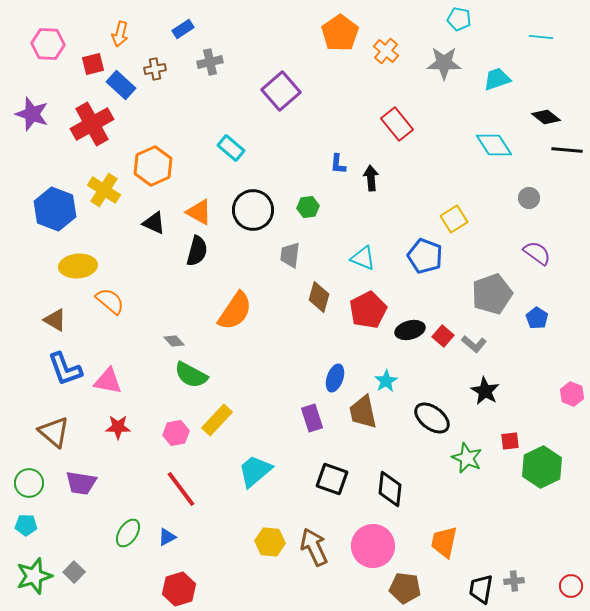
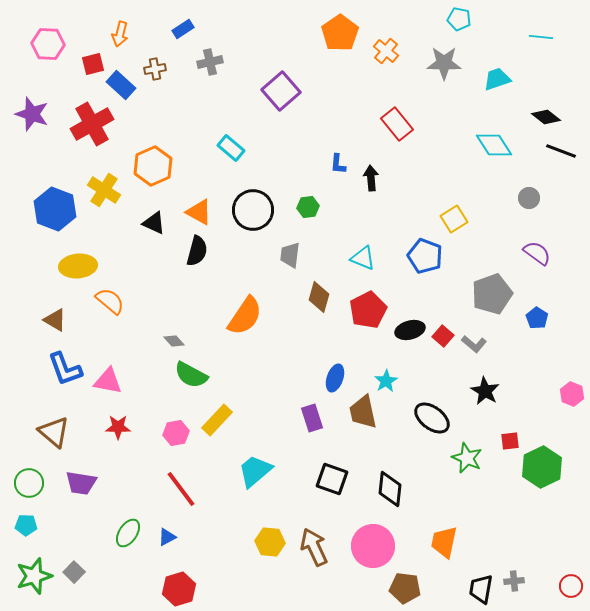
black line at (567, 150): moved 6 px left, 1 px down; rotated 16 degrees clockwise
orange semicircle at (235, 311): moved 10 px right, 5 px down
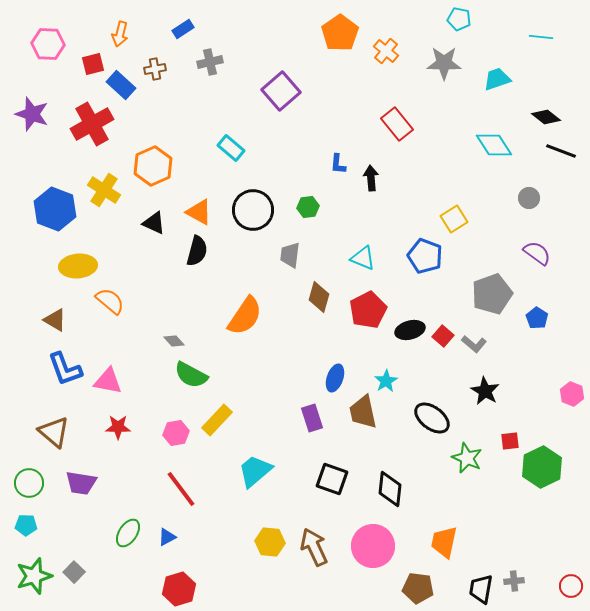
brown pentagon at (405, 588): moved 13 px right
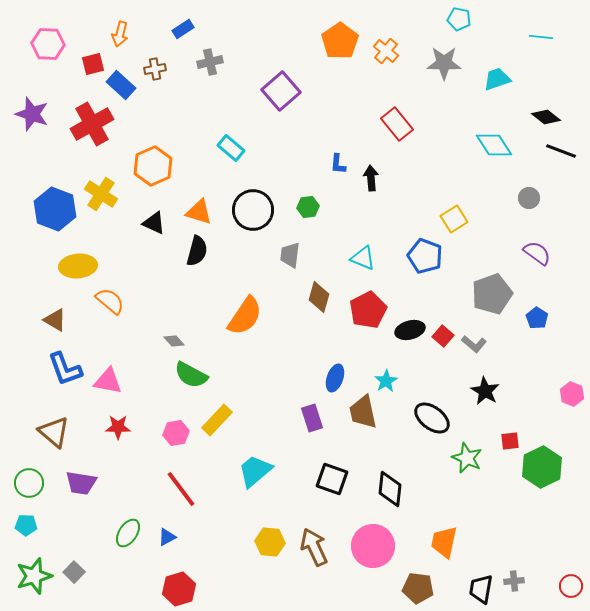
orange pentagon at (340, 33): moved 8 px down
yellow cross at (104, 190): moved 3 px left, 4 px down
orange triangle at (199, 212): rotated 12 degrees counterclockwise
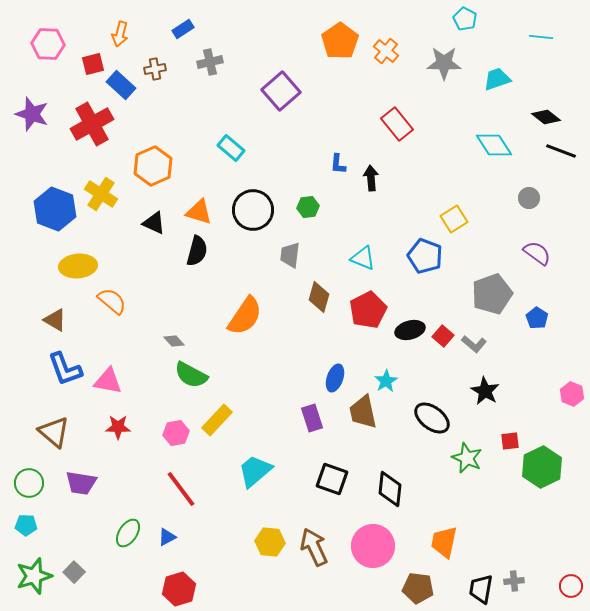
cyan pentagon at (459, 19): moved 6 px right; rotated 15 degrees clockwise
orange semicircle at (110, 301): moved 2 px right
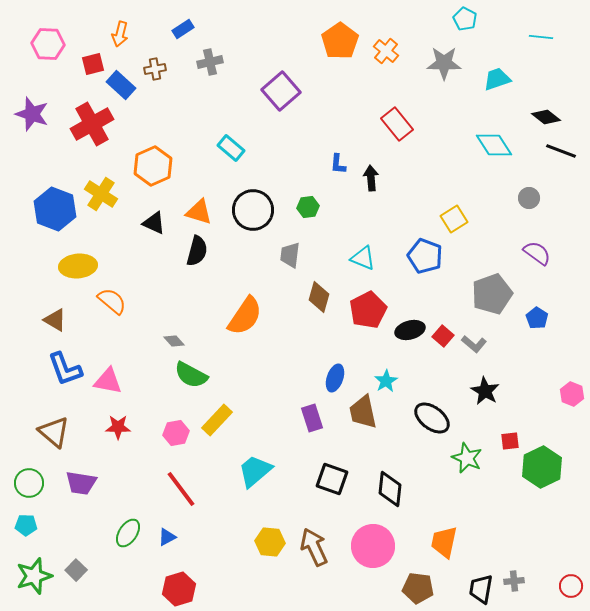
gray square at (74, 572): moved 2 px right, 2 px up
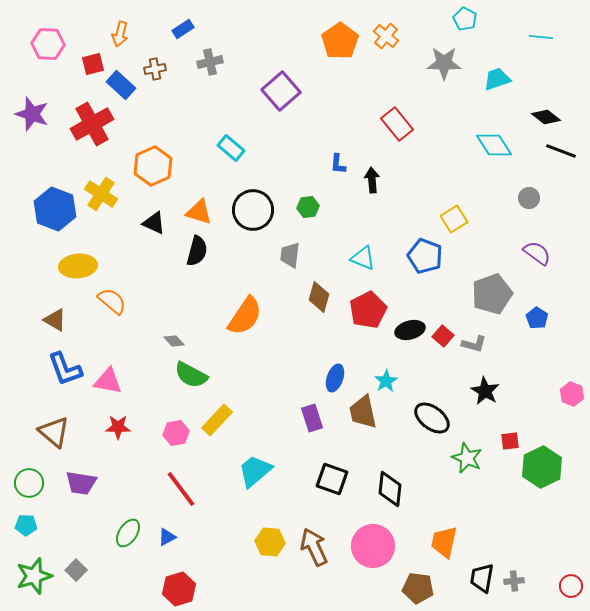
orange cross at (386, 51): moved 15 px up
black arrow at (371, 178): moved 1 px right, 2 px down
gray L-shape at (474, 344): rotated 25 degrees counterclockwise
black trapezoid at (481, 589): moved 1 px right, 11 px up
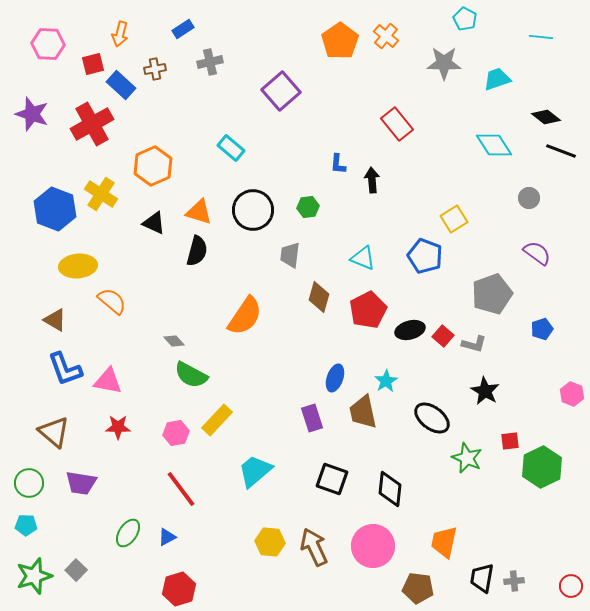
blue pentagon at (537, 318): moved 5 px right, 11 px down; rotated 20 degrees clockwise
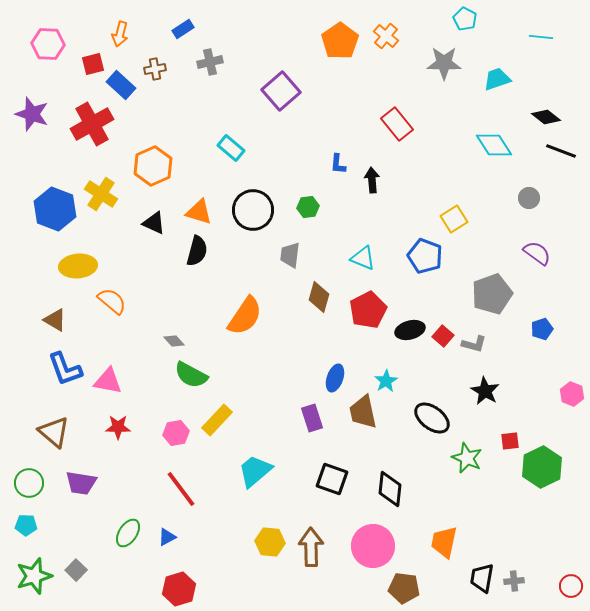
brown arrow at (314, 547): moved 3 px left; rotated 24 degrees clockwise
brown pentagon at (418, 588): moved 14 px left
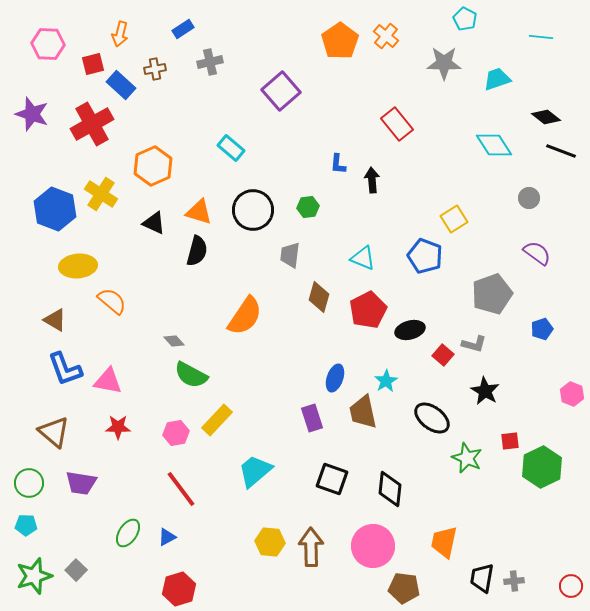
red square at (443, 336): moved 19 px down
